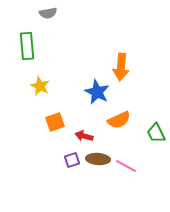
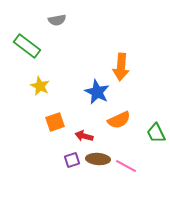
gray semicircle: moved 9 px right, 7 px down
green rectangle: rotated 48 degrees counterclockwise
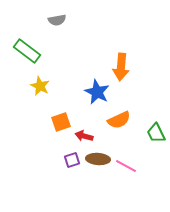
green rectangle: moved 5 px down
orange square: moved 6 px right
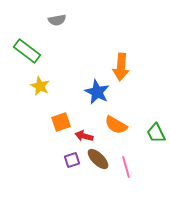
orange semicircle: moved 3 px left, 5 px down; rotated 55 degrees clockwise
brown ellipse: rotated 40 degrees clockwise
pink line: moved 1 px down; rotated 45 degrees clockwise
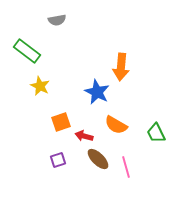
purple square: moved 14 px left
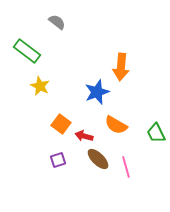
gray semicircle: moved 2 px down; rotated 132 degrees counterclockwise
blue star: rotated 25 degrees clockwise
orange square: moved 2 px down; rotated 36 degrees counterclockwise
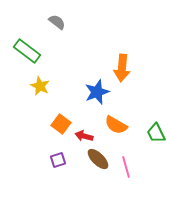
orange arrow: moved 1 px right, 1 px down
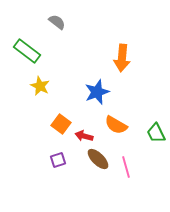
orange arrow: moved 10 px up
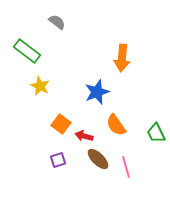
orange semicircle: rotated 25 degrees clockwise
